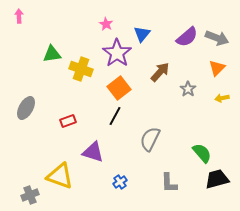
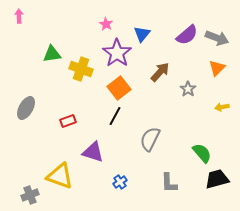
purple semicircle: moved 2 px up
yellow arrow: moved 9 px down
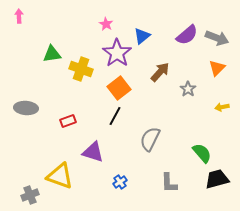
blue triangle: moved 2 px down; rotated 12 degrees clockwise
gray ellipse: rotated 65 degrees clockwise
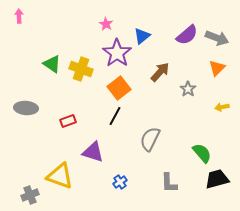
green triangle: moved 10 px down; rotated 42 degrees clockwise
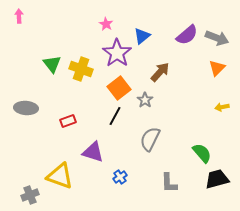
green triangle: rotated 18 degrees clockwise
gray star: moved 43 px left, 11 px down
blue cross: moved 5 px up
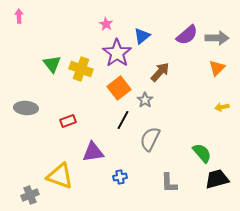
gray arrow: rotated 20 degrees counterclockwise
black line: moved 8 px right, 4 px down
purple triangle: rotated 25 degrees counterclockwise
blue cross: rotated 24 degrees clockwise
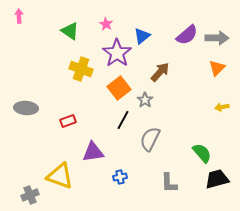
green triangle: moved 18 px right, 33 px up; rotated 18 degrees counterclockwise
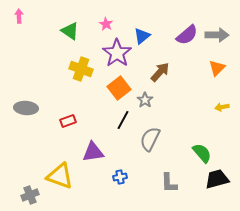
gray arrow: moved 3 px up
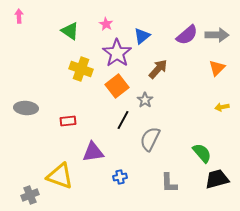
brown arrow: moved 2 px left, 3 px up
orange square: moved 2 px left, 2 px up
red rectangle: rotated 14 degrees clockwise
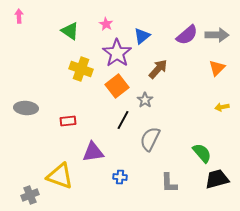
blue cross: rotated 16 degrees clockwise
